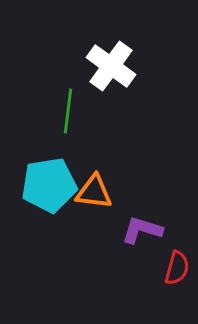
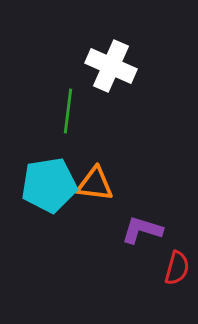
white cross: rotated 12 degrees counterclockwise
orange triangle: moved 1 px right, 8 px up
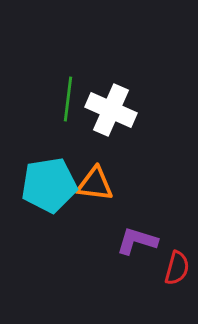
white cross: moved 44 px down
green line: moved 12 px up
purple L-shape: moved 5 px left, 11 px down
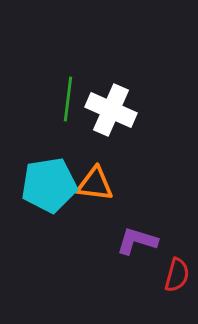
red semicircle: moved 7 px down
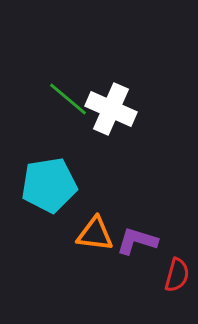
green line: rotated 57 degrees counterclockwise
white cross: moved 1 px up
orange triangle: moved 50 px down
